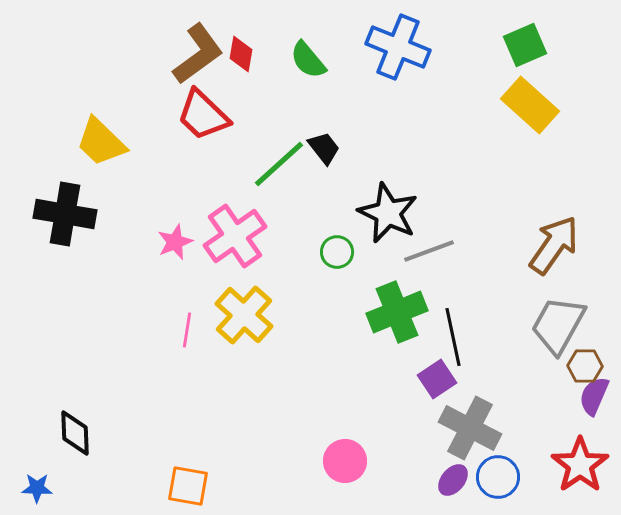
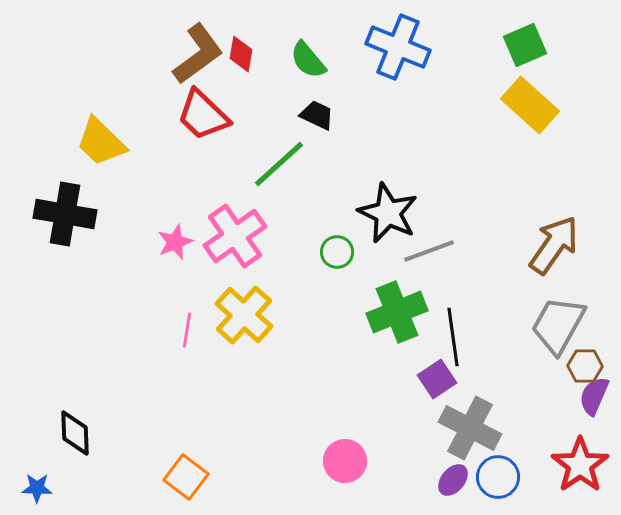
black trapezoid: moved 7 px left, 33 px up; rotated 27 degrees counterclockwise
black line: rotated 4 degrees clockwise
orange square: moved 2 px left, 9 px up; rotated 27 degrees clockwise
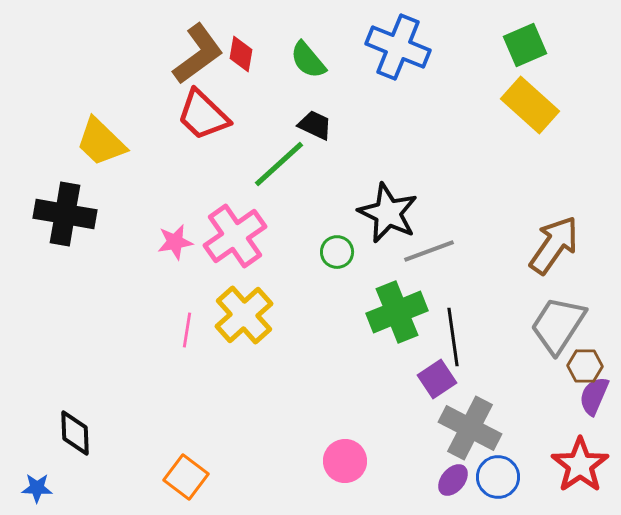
black trapezoid: moved 2 px left, 10 px down
pink star: rotated 12 degrees clockwise
yellow cross: rotated 6 degrees clockwise
gray trapezoid: rotated 4 degrees clockwise
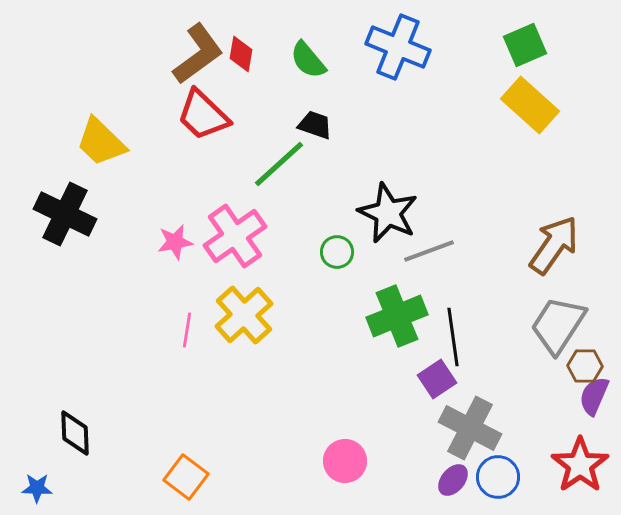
black trapezoid: rotated 6 degrees counterclockwise
black cross: rotated 16 degrees clockwise
green cross: moved 4 px down
